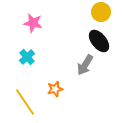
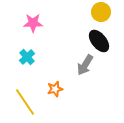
pink star: rotated 12 degrees counterclockwise
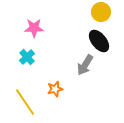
pink star: moved 1 px right, 5 px down
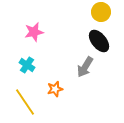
pink star: moved 4 px down; rotated 12 degrees counterclockwise
cyan cross: moved 8 px down; rotated 14 degrees counterclockwise
gray arrow: moved 2 px down
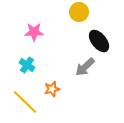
yellow circle: moved 22 px left
pink star: rotated 12 degrees clockwise
gray arrow: rotated 15 degrees clockwise
orange star: moved 3 px left
yellow line: rotated 12 degrees counterclockwise
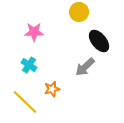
cyan cross: moved 2 px right
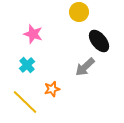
pink star: moved 1 px left, 2 px down; rotated 18 degrees clockwise
cyan cross: moved 2 px left; rotated 14 degrees clockwise
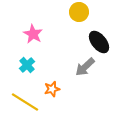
pink star: rotated 12 degrees clockwise
black ellipse: moved 1 px down
yellow line: rotated 12 degrees counterclockwise
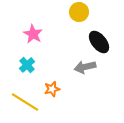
gray arrow: rotated 30 degrees clockwise
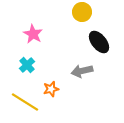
yellow circle: moved 3 px right
gray arrow: moved 3 px left, 4 px down
orange star: moved 1 px left
